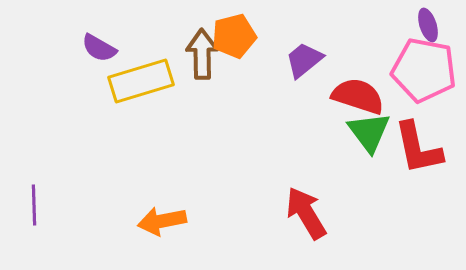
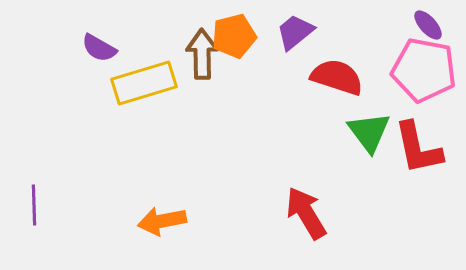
purple ellipse: rotated 24 degrees counterclockwise
purple trapezoid: moved 9 px left, 28 px up
yellow rectangle: moved 3 px right, 2 px down
red semicircle: moved 21 px left, 19 px up
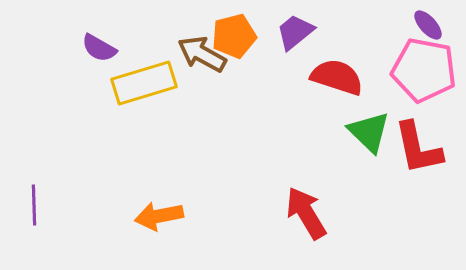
brown arrow: rotated 60 degrees counterclockwise
green triangle: rotated 9 degrees counterclockwise
orange arrow: moved 3 px left, 5 px up
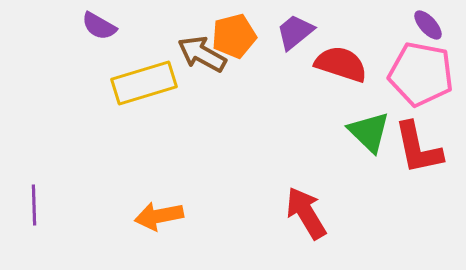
purple semicircle: moved 22 px up
pink pentagon: moved 3 px left, 4 px down
red semicircle: moved 4 px right, 13 px up
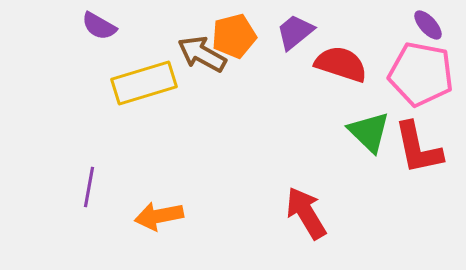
purple line: moved 55 px right, 18 px up; rotated 12 degrees clockwise
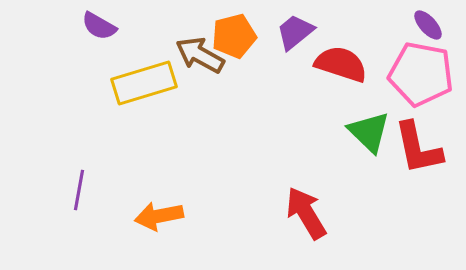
brown arrow: moved 2 px left, 1 px down
purple line: moved 10 px left, 3 px down
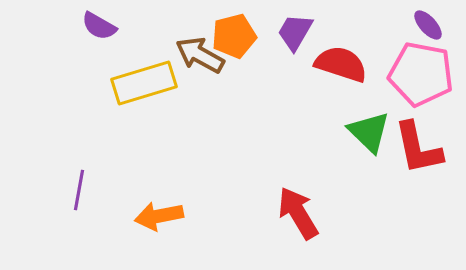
purple trapezoid: rotated 21 degrees counterclockwise
red arrow: moved 8 px left
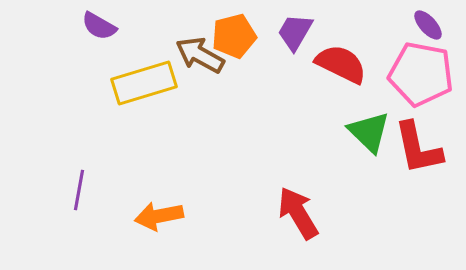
red semicircle: rotated 8 degrees clockwise
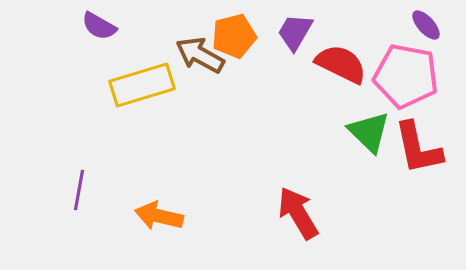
purple ellipse: moved 2 px left
pink pentagon: moved 15 px left, 2 px down
yellow rectangle: moved 2 px left, 2 px down
orange arrow: rotated 24 degrees clockwise
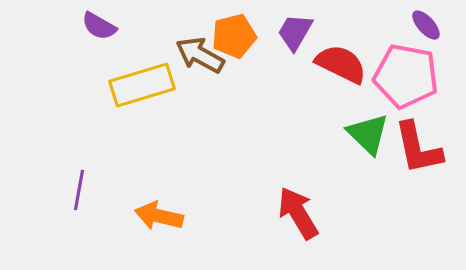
green triangle: moved 1 px left, 2 px down
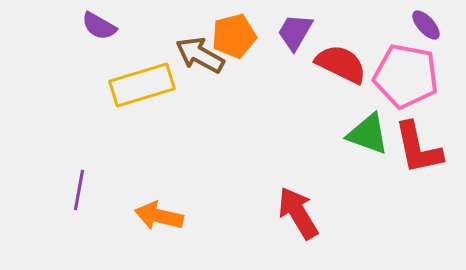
green triangle: rotated 24 degrees counterclockwise
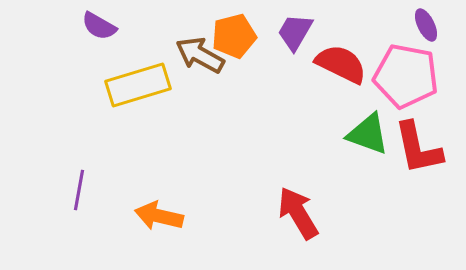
purple ellipse: rotated 16 degrees clockwise
yellow rectangle: moved 4 px left
